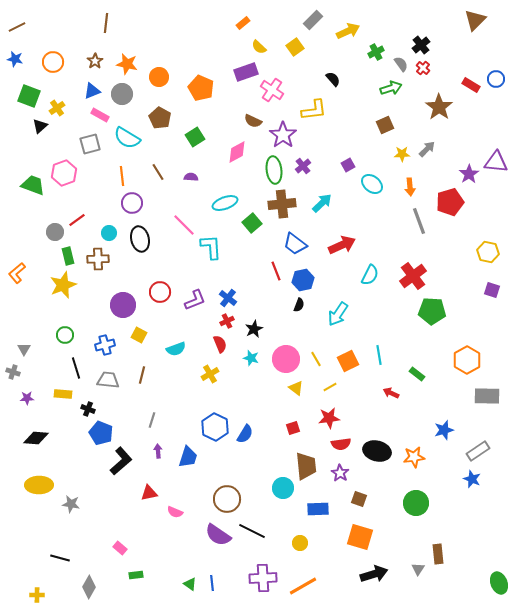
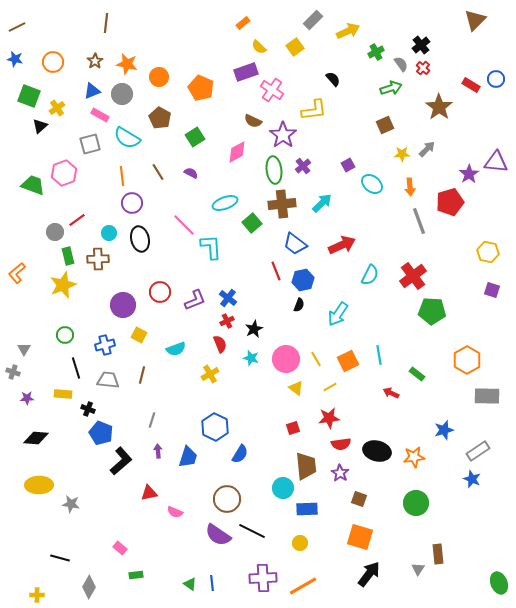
purple semicircle at (191, 177): moved 4 px up; rotated 24 degrees clockwise
blue semicircle at (245, 434): moved 5 px left, 20 px down
blue rectangle at (318, 509): moved 11 px left
black arrow at (374, 574): moved 5 px left; rotated 36 degrees counterclockwise
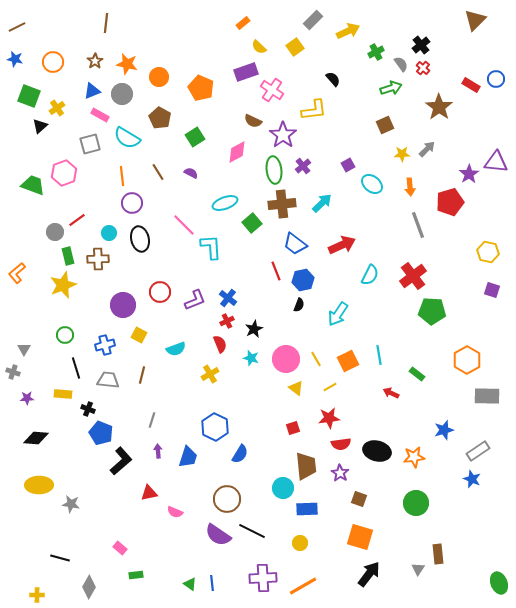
gray line at (419, 221): moved 1 px left, 4 px down
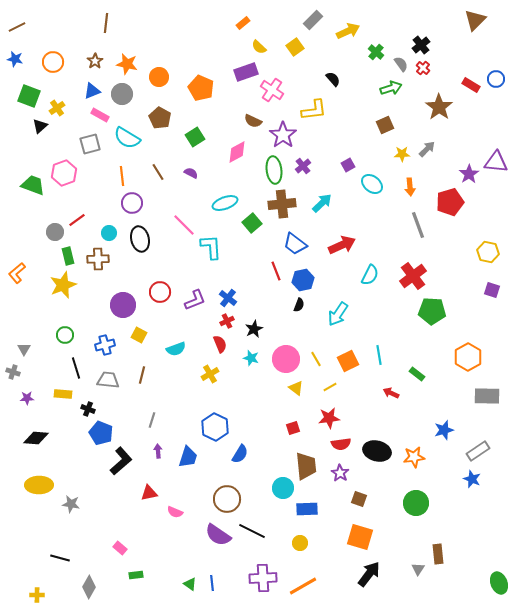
green cross at (376, 52): rotated 21 degrees counterclockwise
orange hexagon at (467, 360): moved 1 px right, 3 px up
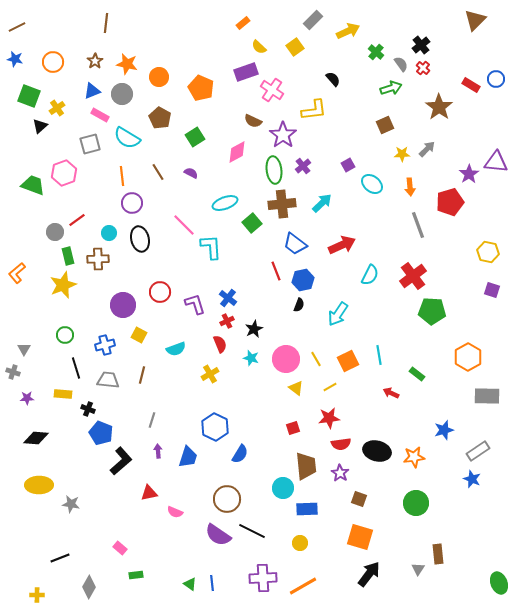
purple L-shape at (195, 300): moved 4 px down; rotated 85 degrees counterclockwise
black line at (60, 558): rotated 36 degrees counterclockwise
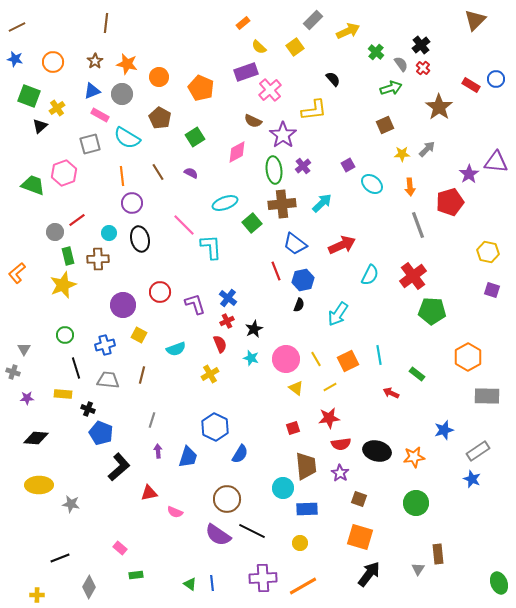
pink cross at (272, 90): moved 2 px left; rotated 15 degrees clockwise
black L-shape at (121, 461): moved 2 px left, 6 px down
